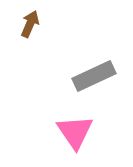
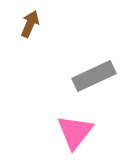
pink triangle: rotated 12 degrees clockwise
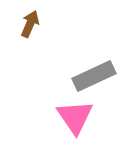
pink triangle: moved 15 px up; rotated 12 degrees counterclockwise
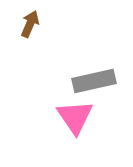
gray rectangle: moved 5 px down; rotated 12 degrees clockwise
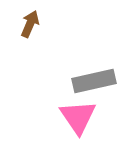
pink triangle: moved 3 px right
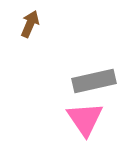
pink triangle: moved 7 px right, 2 px down
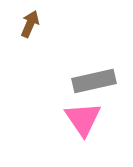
pink triangle: moved 2 px left
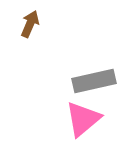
pink triangle: rotated 24 degrees clockwise
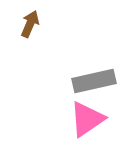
pink triangle: moved 4 px right; rotated 6 degrees clockwise
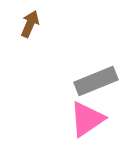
gray rectangle: moved 2 px right; rotated 9 degrees counterclockwise
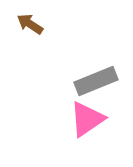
brown arrow: rotated 80 degrees counterclockwise
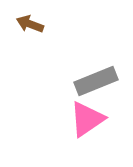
brown arrow: rotated 12 degrees counterclockwise
